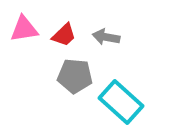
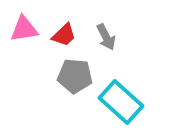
gray arrow: rotated 128 degrees counterclockwise
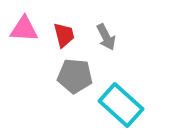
pink triangle: rotated 12 degrees clockwise
red trapezoid: rotated 60 degrees counterclockwise
cyan rectangle: moved 3 px down
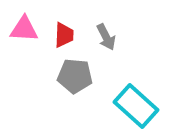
red trapezoid: rotated 16 degrees clockwise
cyan rectangle: moved 15 px right, 1 px down
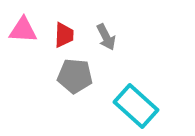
pink triangle: moved 1 px left, 1 px down
